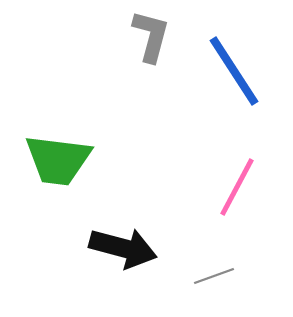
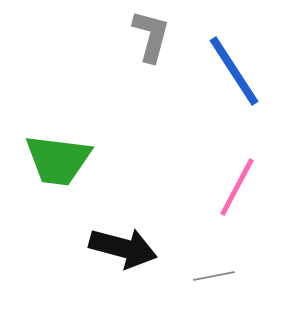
gray line: rotated 9 degrees clockwise
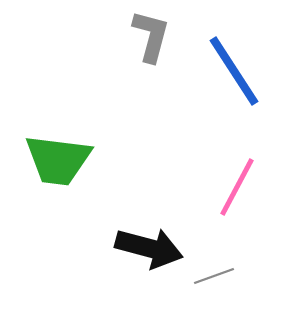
black arrow: moved 26 px right
gray line: rotated 9 degrees counterclockwise
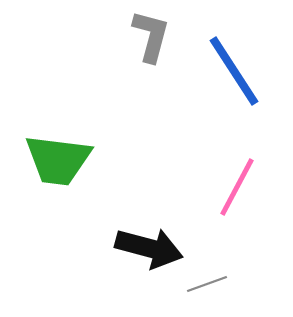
gray line: moved 7 px left, 8 px down
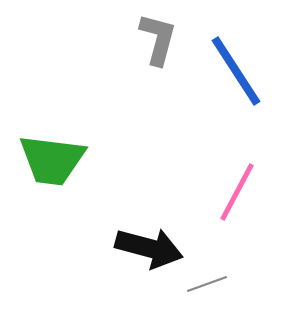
gray L-shape: moved 7 px right, 3 px down
blue line: moved 2 px right
green trapezoid: moved 6 px left
pink line: moved 5 px down
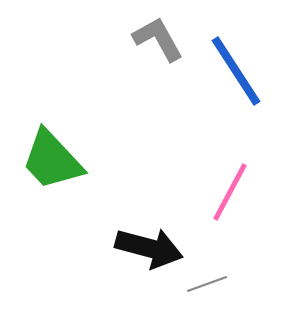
gray L-shape: rotated 44 degrees counterclockwise
green trapezoid: rotated 40 degrees clockwise
pink line: moved 7 px left
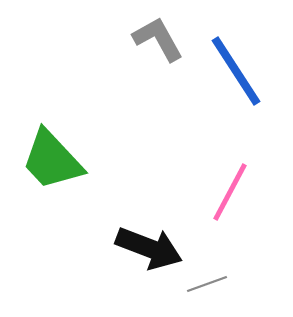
black arrow: rotated 6 degrees clockwise
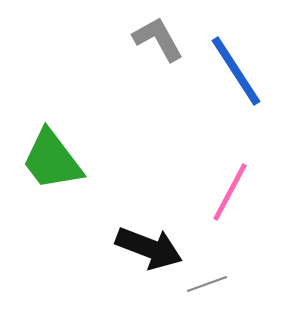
green trapezoid: rotated 6 degrees clockwise
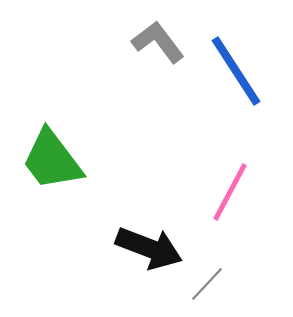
gray L-shape: moved 3 px down; rotated 8 degrees counterclockwise
gray line: rotated 27 degrees counterclockwise
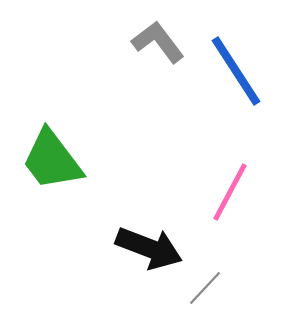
gray line: moved 2 px left, 4 px down
